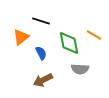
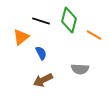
green diamond: moved 23 px up; rotated 25 degrees clockwise
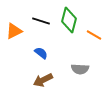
orange triangle: moved 7 px left, 6 px up; rotated 12 degrees clockwise
blue semicircle: rotated 24 degrees counterclockwise
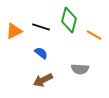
black line: moved 6 px down
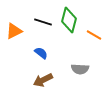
black line: moved 2 px right, 5 px up
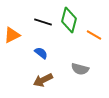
orange triangle: moved 2 px left, 4 px down
gray semicircle: rotated 12 degrees clockwise
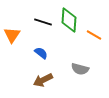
green diamond: rotated 10 degrees counterclockwise
orange triangle: rotated 30 degrees counterclockwise
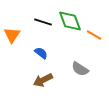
green diamond: moved 1 px right, 1 px down; rotated 25 degrees counterclockwise
gray semicircle: rotated 18 degrees clockwise
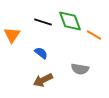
gray semicircle: rotated 24 degrees counterclockwise
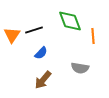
black line: moved 9 px left, 8 px down; rotated 36 degrees counterclockwise
orange line: moved 1 px left, 1 px down; rotated 56 degrees clockwise
blue semicircle: rotated 96 degrees clockwise
gray semicircle: moved 1 px up
brown arrow: rotated 24 degrees counterclockwise
